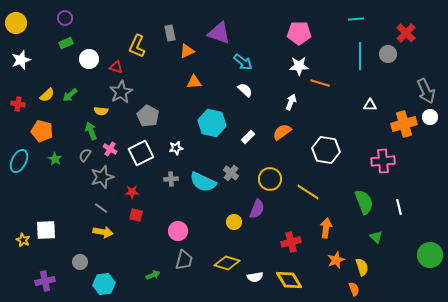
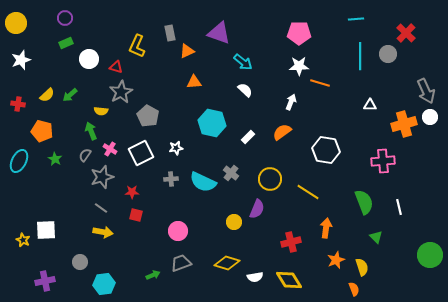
gray trapezoid at (184, 260): moved 3 px left, 3 px down; rotated 125 degrees counterclockwise
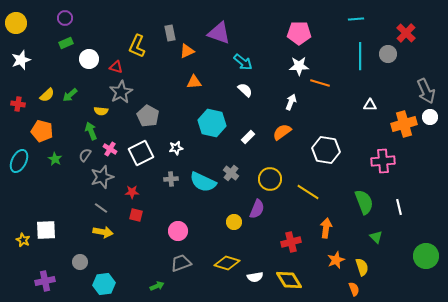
green circle at (430, 255): moved 4 px left, 1 px down
green arrow at (153, 275): moved 4 px right, 11 px down
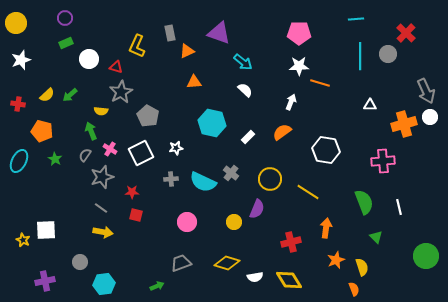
pink circle at (178, 231): moved 9 px right, 9 px up
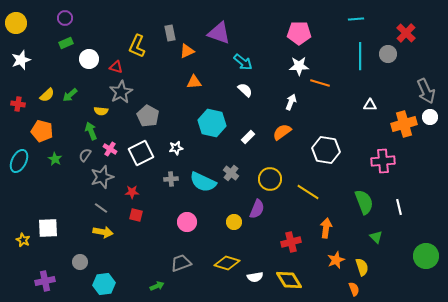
white square at (46, 230): moved 2 px right, 2 px up
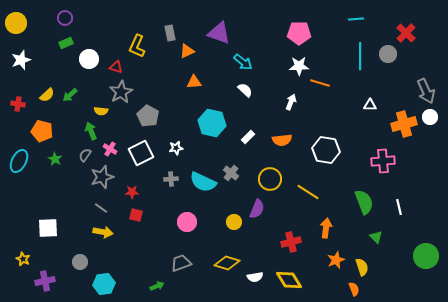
orange semicircle at (282, 132): moved 8 px down; rotated 150 degrees counterclockwise
yellow star at (23, 240): moved 19 px down
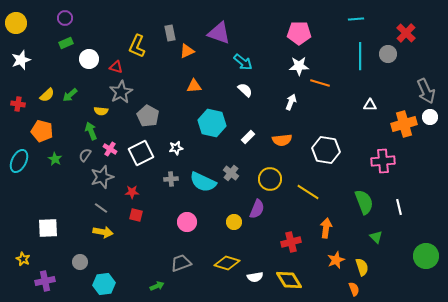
orange triangle at (194, 82): moved 4 px down
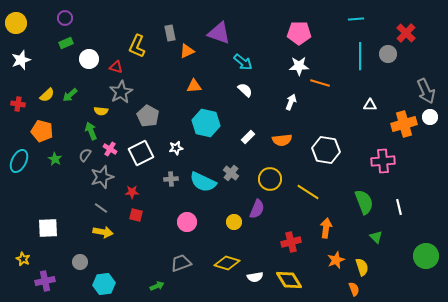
cyan hexagon at (212, 123): moved 6 px left
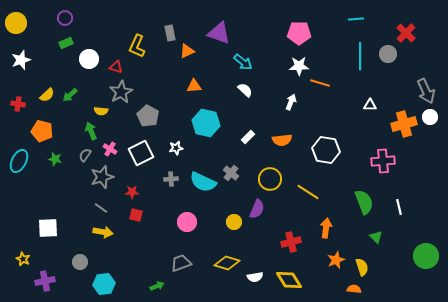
green star at (55, 159): rotated 16 degrees counterclockwise
orange semicircle at (354, 289): rotated 64 degrees counterclockwise
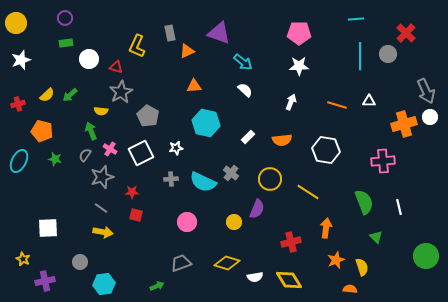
green rectangle at (66, 43): rotated 16 degrees clockwise
orange line at (320, 83): moved 17 px right, 22 px down
red cross at (18, 104): rotated 24 degrees counterclockwise
white triangle at (370, 105): moved 1 px left, 4 px up
orange semicircle at (354, 289): moved 4 px left
